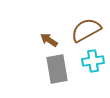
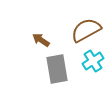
brown arrow: moved 8 px left
cyan cross: rotated 25 degrees counterclockwise
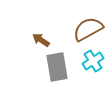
brown semicircle: moved 2 px right, 1 px up
gray rectangle: moved 2 px up
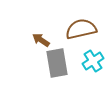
brown semicircle: moved 7 px left; rotated 16 degrees clockwise
gray rectangle: moved 4 px up
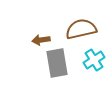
brown arrow: rotated 42 degrees counterclockwise
cyan cross: moved 1 px right, 1 px up
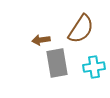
brown semicircle: rotated 136 degrees clockwise
cyan cross: moved 7 px down; rotated 25 degrees clockwise
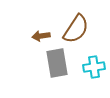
brown semicircle: moved 5 px left
brown arrow: moved 4 px up
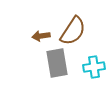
brown semicircle: moved 3 px left, 2 px down
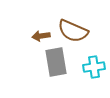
brown semicircle: rotated 80 degrees clockwise
gray rectangle: moved 1 px left, 1 px up
